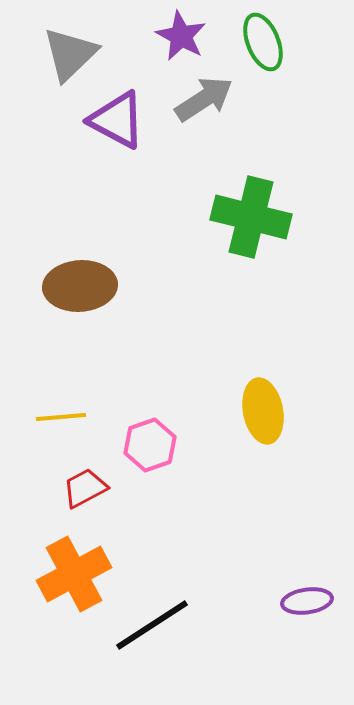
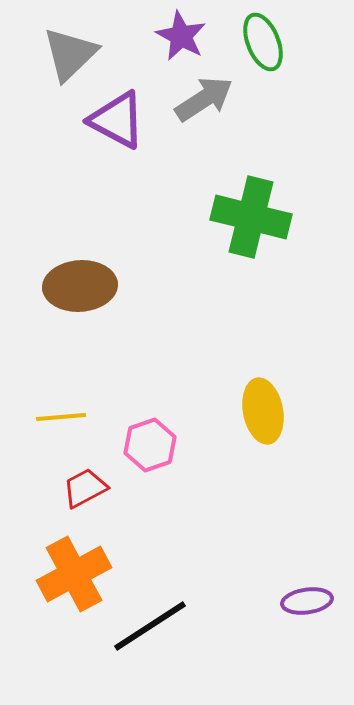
black line: moved 2 px left, 1 px down
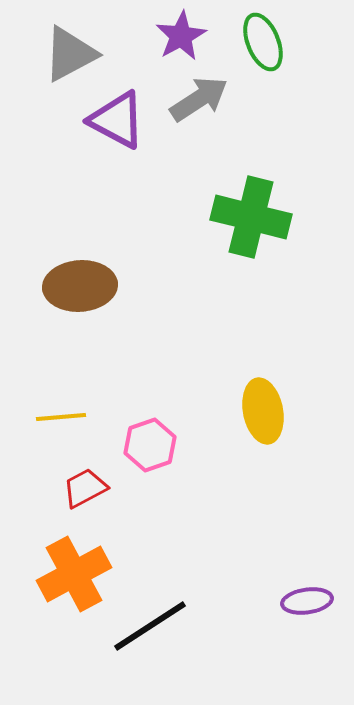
purple star: rotated 15 degrees clockwise
gray triangle: rotated 16 degrees clockwise
gray arrow: moved 5 px left
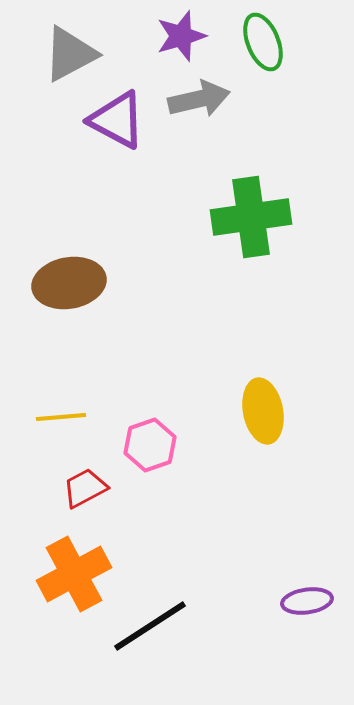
purple star: rotated 12 degrees clockwise
gray arrow: rotated 20 degrees clockwise
green cross: rotated 22 degrees counterclockwise
brown ellipse: moved 11 px left, 3 px up; rotated 6 degrees counterclockwise
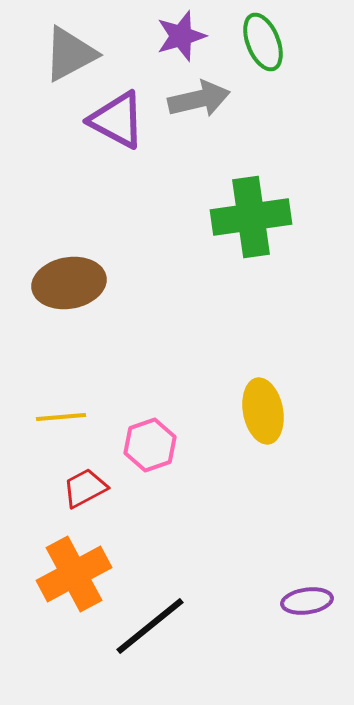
black line: rotated 6 degrees counterclockwise
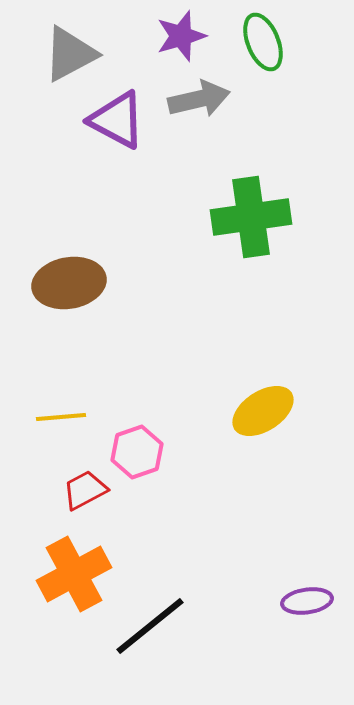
yellow ellipse: rotated 68 degrees clockwise
pink hexagon: moved 13 px left, 7 px down
red trapezoid: moved 2 px down
